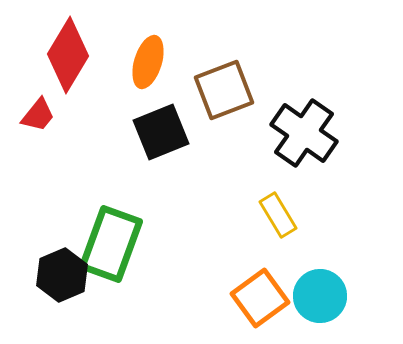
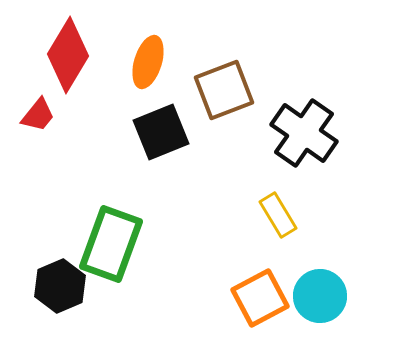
black hexagon: moved 2 px left, 11 px down
orange square: rotated 8 degrees clockwise
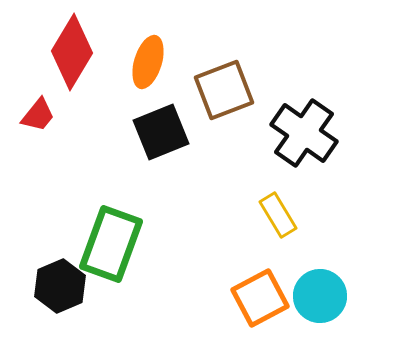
red diamond: moved 4 px right, 3 px up
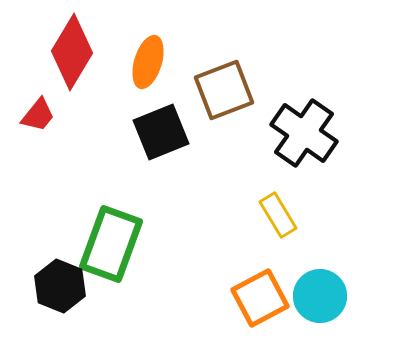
black hexagon: rotated 15 degrees counterclockwise
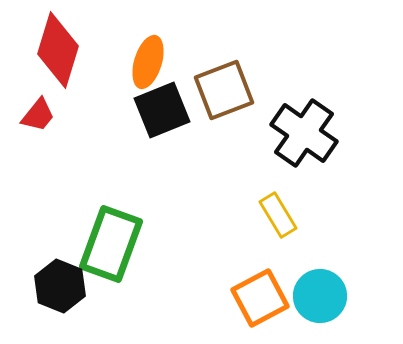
red diamond: moved 14 px left, 2 px up; rotated 14 degrees counterclockwise
black square: moved 1 px right, 22 px up
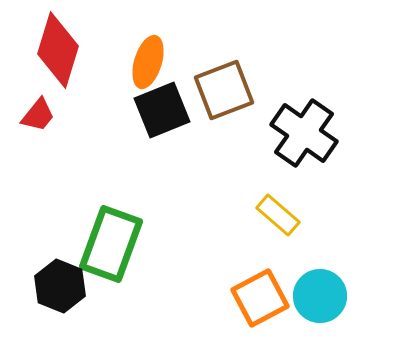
yellow rectangle: rotated 18 degrees counterclockwise
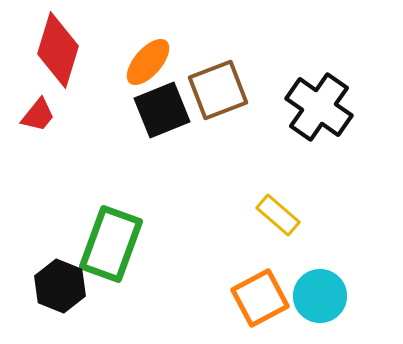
orange ellipse: rotated 24 degrees clockwise
brown square: moved 6 px left
black cross: moved 15 px right, 26 px up
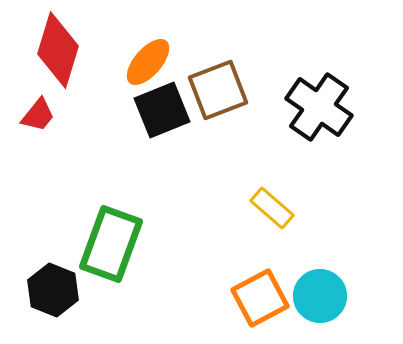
yellow rectangle: moved 6 px left, 7 px up
black hexagon: moved 7 px left, 4 px down
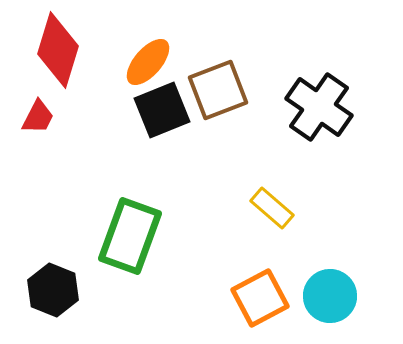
red trapezoid: moved 2 px down; rotated 12 degrees counterclockwise
green rectangle: moved 19 px right, 8 px up
cyan circle: moved 10 px right
